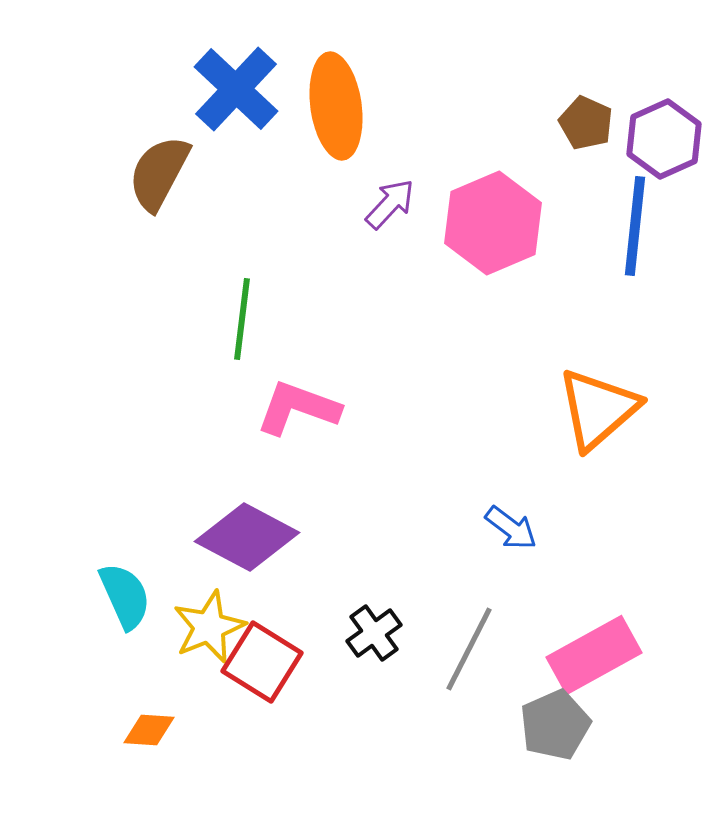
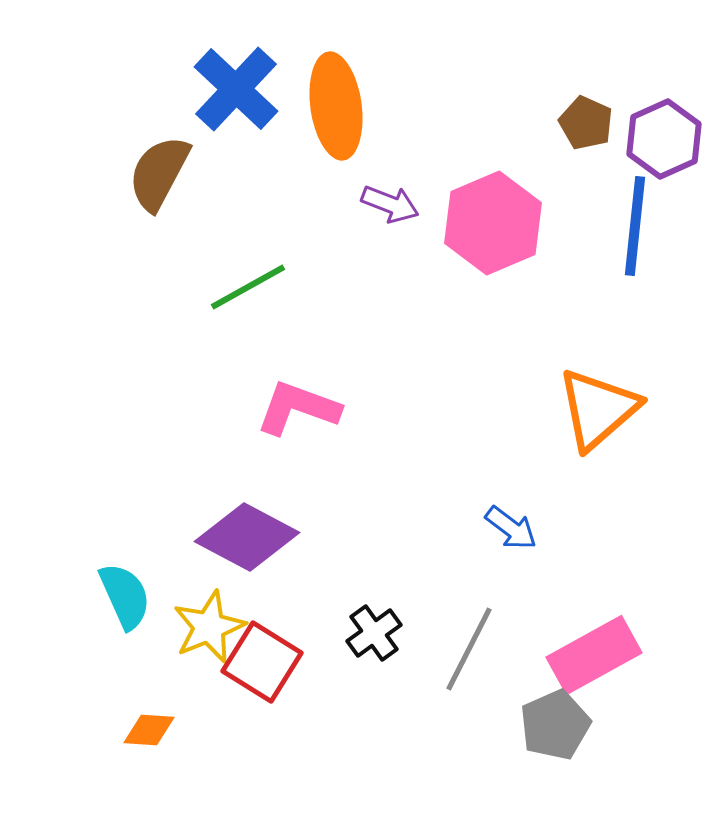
purple arrow: rotated 68 degrees clockwise
green line: moved 6 px right, 32 px up; rotated 54 degrees clockwise
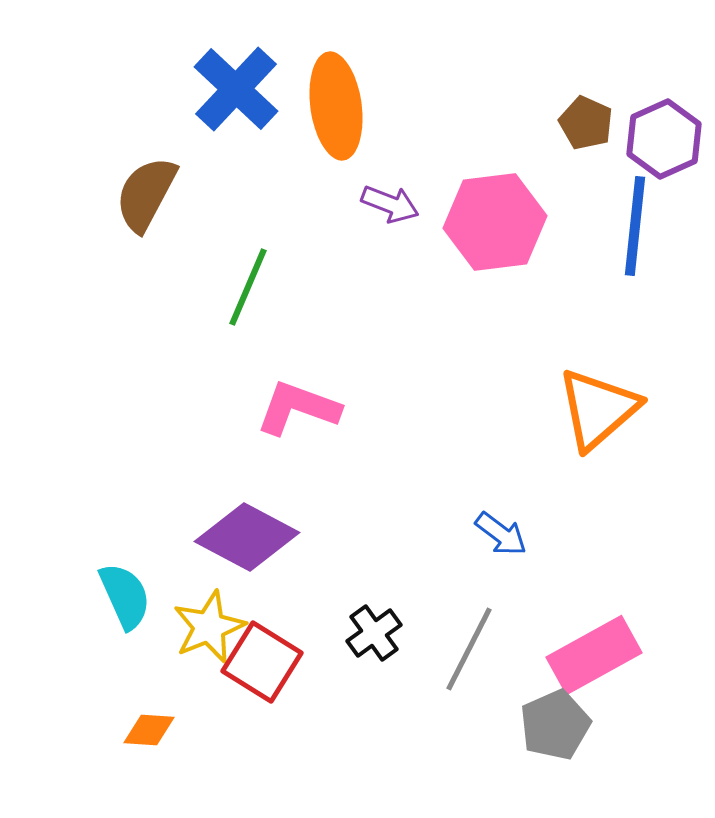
brown semicircle: moved 13 px left, 21 px down
pink hexagon: moved 2 px right, 1 px up; rotated 16 degrees clockwise
green line: rotated 38 degrees counterclockwise
blue arrow: moved 10 px left, 6 px down
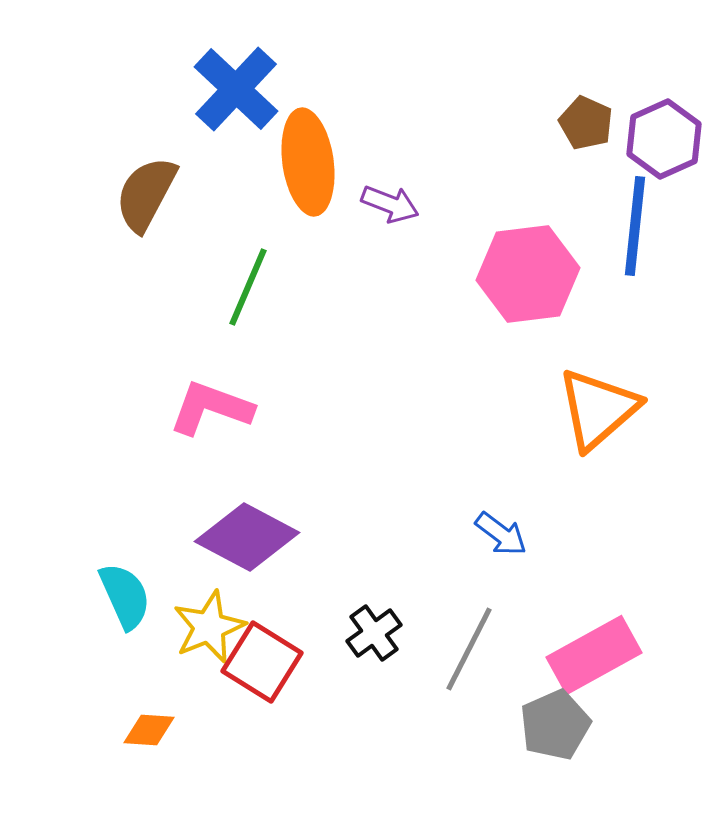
orange ellipse: moved 28 px left, 56 px down
pink hexagon: moved 33 px right, 52 px down
pink L-shape: moved 87 px left
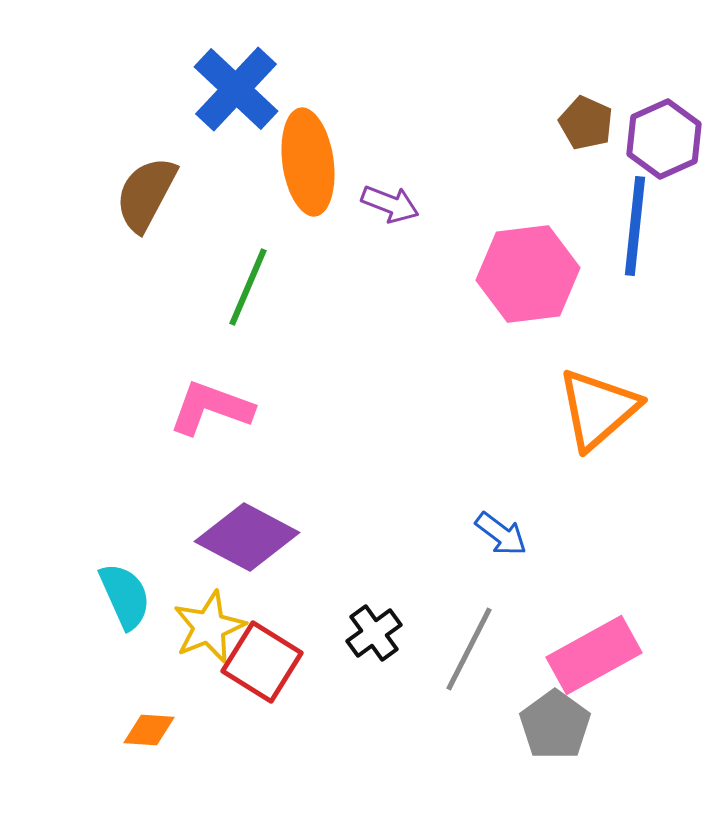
gray pentagon: rotated 12 degrees counterclockwise
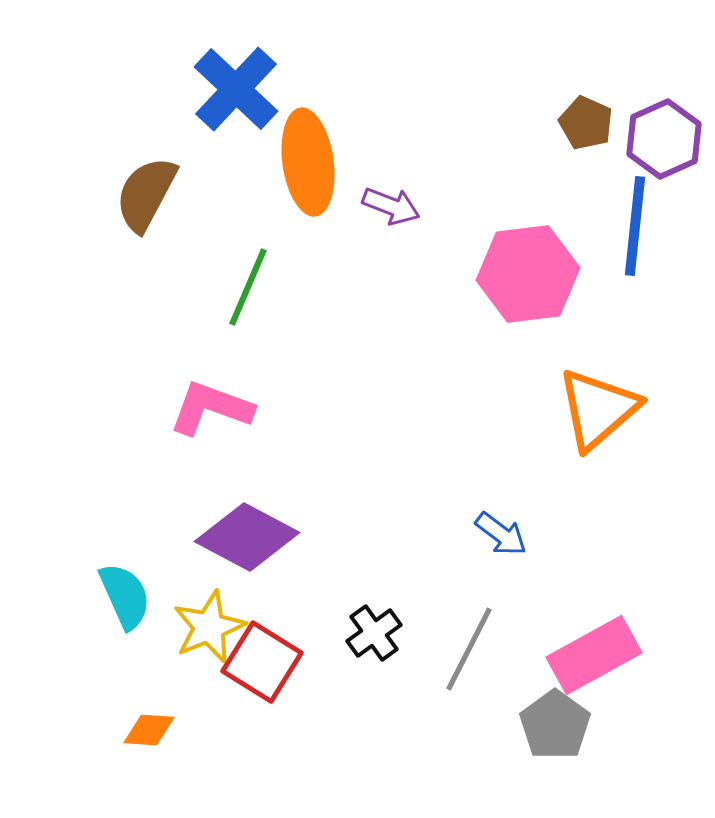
purple arrow: moved 1 px right, 2 px down
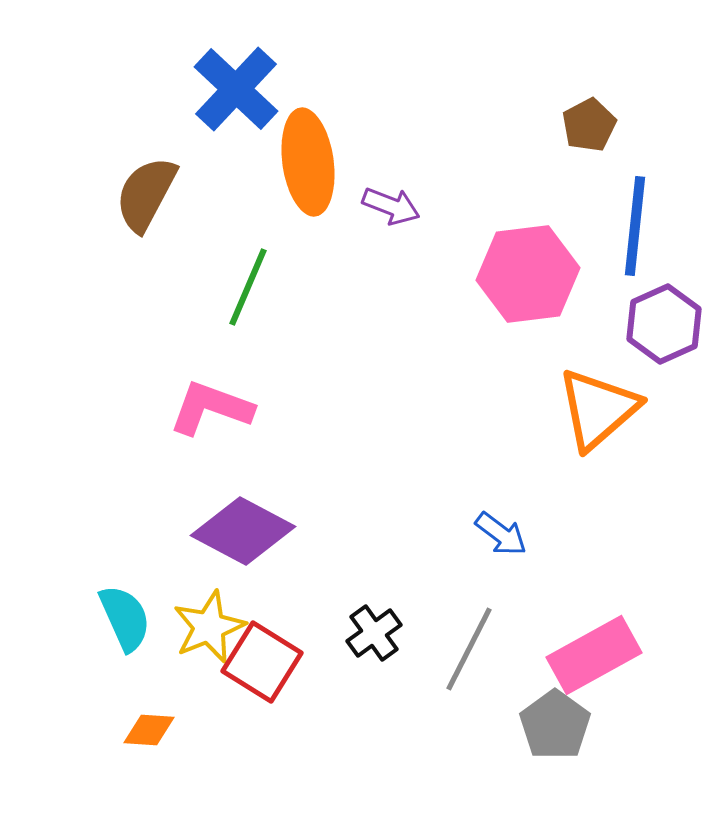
brown pentagon: moved 3 px right, 2 px down; rotated 20 degrees clockwise
purple hexagon: moved 185 px down
purple diamond: moved 4 px left, 6 px up
cyan semicircle: moved 22 px down
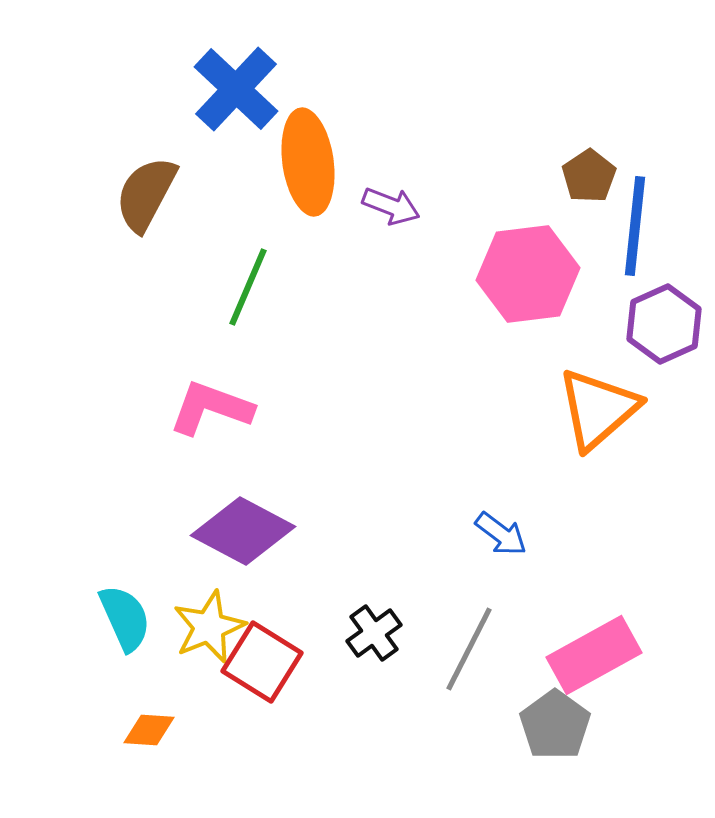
brown pentagon: moved 51 px down; rotated 6 degrees counterclockwise
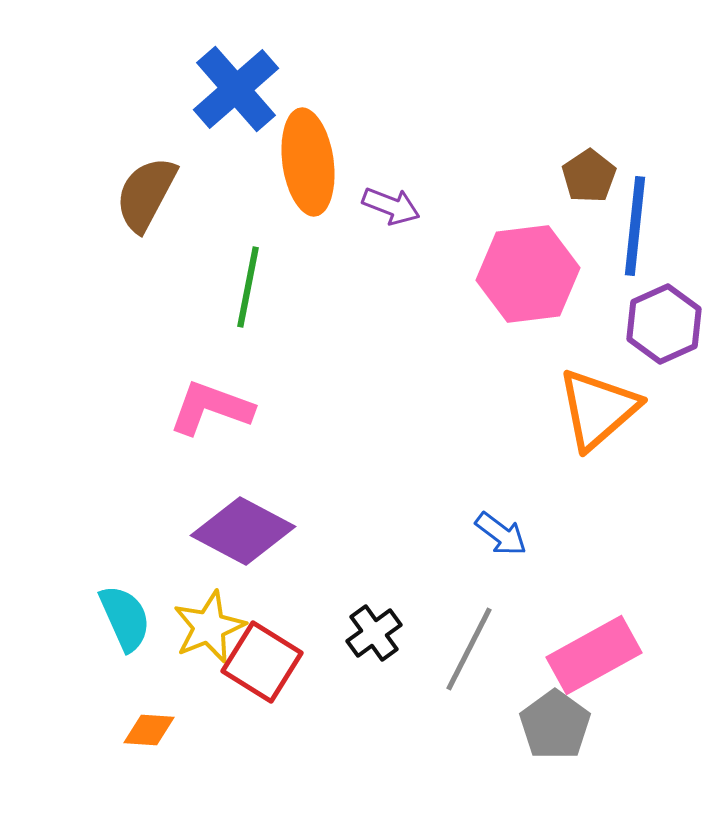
blue cross: rotated 6 degrees clockwise
green line: rotated 12 degrees counterclockwise
